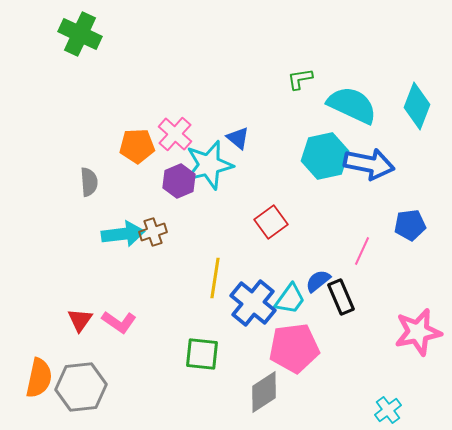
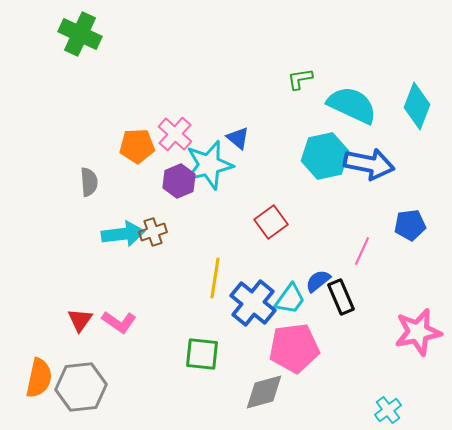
gray diamond: rotated 18 degrees clockwise
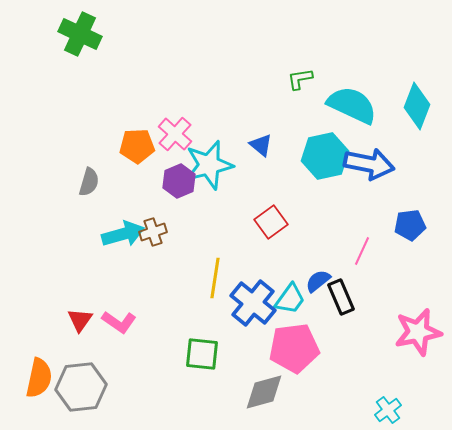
blue triangle: moved 23 px right, 7 px down
gray semicircle: rotated 20 degrees clockwise
cyan arrow: rotated 9 degrees counterclockwise
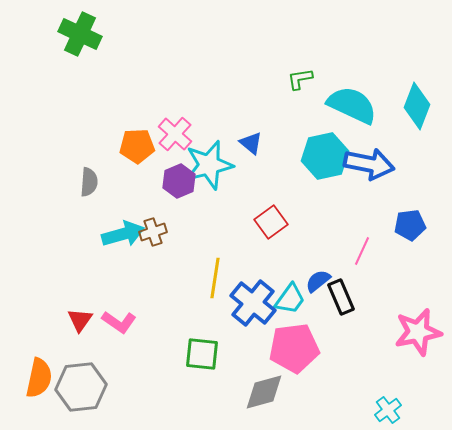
blue triangle: moved 10 px left, 2 px up
gray semicircle: rotated 12 degrees counterclockwise
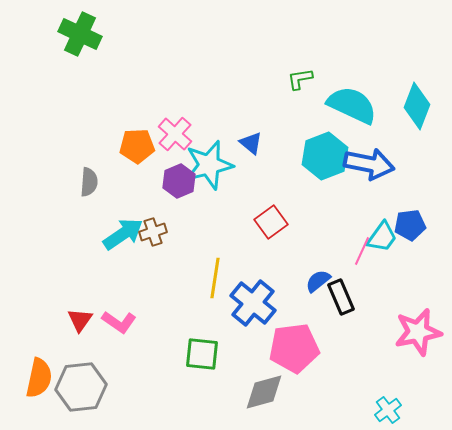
cyan hexagon: rotated 9 degrees counterclockwise
cyan arrow: rotated 18 degrees counterclockwise
cyan trapezoid: moved 92 px right, 62 px up
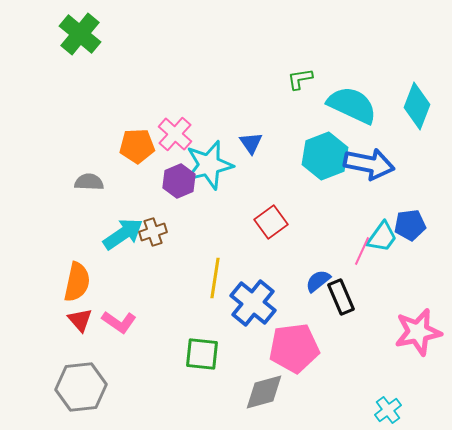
green cross: rotated 15 degrees clockwise
blue triangle: rotated 15 degrees clockwise
gray semicircle: rotated 92 degrees counterclockwise
red triangle: rotated 16 degrees counterclockwise
orange semicircle: moved 38 px right, 96 px up
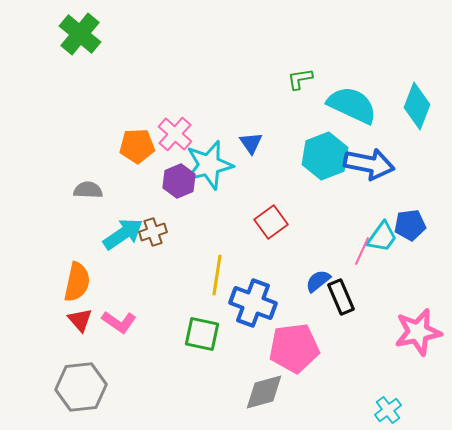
gray semicircle: moved 1 px left, 8 px down
yellow line: moved 2 px right, 3 px up
blue cross: rotated 18 degrees counterclockwise
green square: moved 20 px up; rotated 6 degrees clockwise
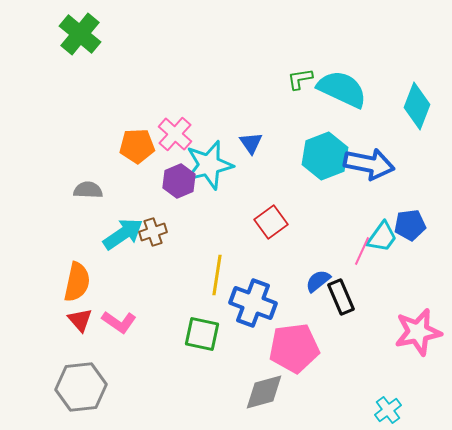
cyan semicircle: moved 10 px left, 16 px up
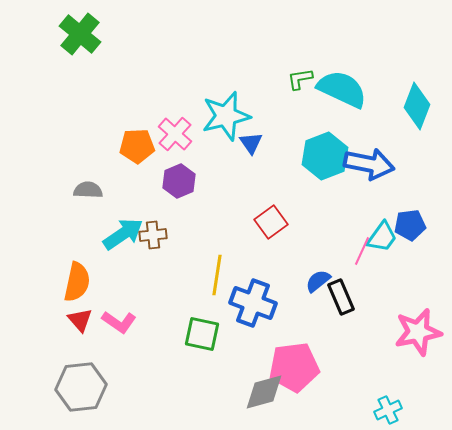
cyan star: moved 17 px right, 49 px up
brown cross: moved 3 px down; rotated 12 degrees clockwise
pink pentagon: moved 19 px down
cyan cross: rotated 12 degrees clockwise
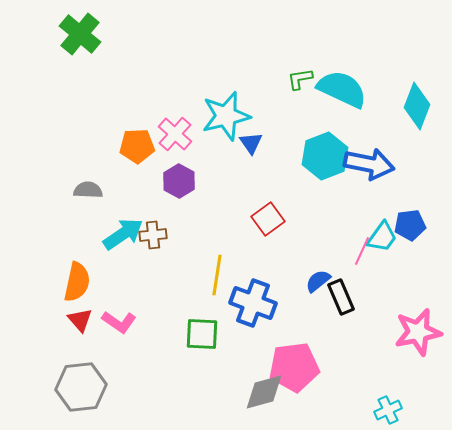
purple hexagon: rotated 8 degrees counterclockwise
red square: moved 3 px left, 3 px up
green square: rotated 9 degrees counterclockwise
